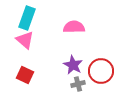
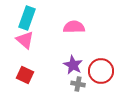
gray cross: rotated 24 degrees clockwise
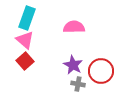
red square: moved 14 px up; rotated 24 degrees clockwise
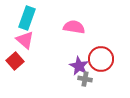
pink semicircle: rotated 10 degrees clockwise
red square: moved 10 px left
purple star: moved 6 px right, 1 px down
red circle: moved 12 px up
gray cross: moved 7 px right, 5 px up
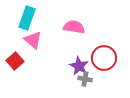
pink triangle: moved 8 px right
red circle: moved 3 px right, 1 px up
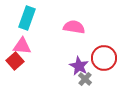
pink triangle: moved 11 px left, 6 px down; rotated 36 degrees counterclockwise
gray cross: rotated 32 degrees clockwise
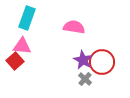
red circle: moved 2 px left, 4 px down
purple star: moved 4 px right, 6 px up
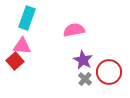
pink semicircle: moved 3 px down; rotated 20 degrees counterclockwise
red circle: moved 7 px right, 10 px down
